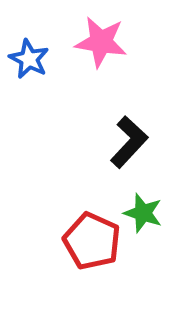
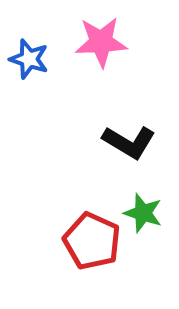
pink star: rotated 12 degrees counterclockwise
blue star: rotated 9 degrees counterclockwise
black L-shape: rotated 78 degrees clockwise
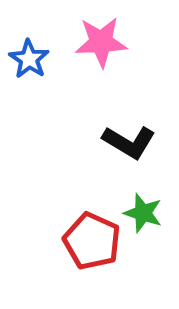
blue star: rotated 15 degrees clockwise
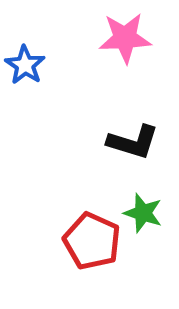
pink star: moved 24 px right, 4 px up
blue star: moved 4 px left, 6 px down
black L-shape: moved 4 px right; rotated 14 degrees counterclockwise
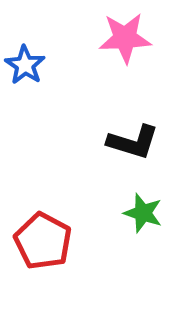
red pentagon: moved 49 px left; rotated 4 degrees clockwise
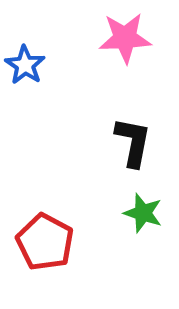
black L-shape: rotated 96 degrees counterclockwise
red pentagon: moved 2 px right, 1 px down
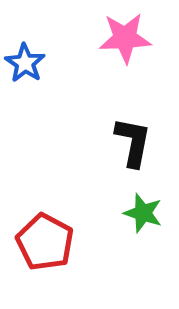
blue star: moved 2 px up
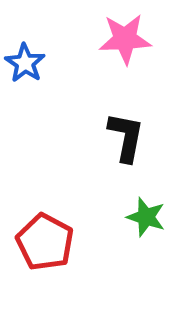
pink star: moved 1 px down
black L-shape: moved 7 px left, 5 px up
green star: moved 3 px right, 4 px down
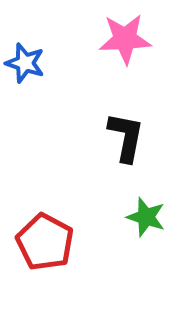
blue star: rotated 15 degrees counterclockwise
